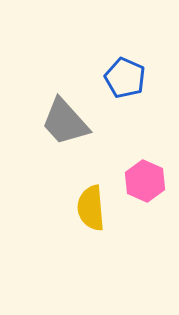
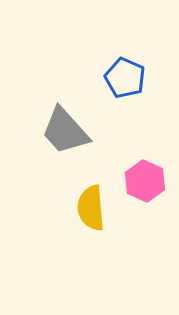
gray trapezoid: moved 9 px down
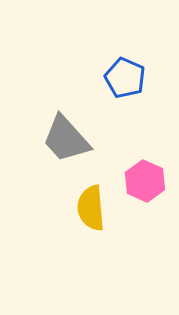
gray trapezoid: moved 1 px right, 8 px down
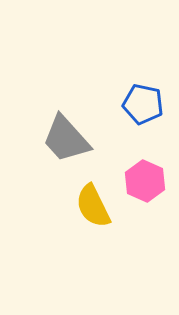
blue pentagon: moved 18 px right, 26 px down; rotated 12 degrees counterclockwise
yellow semicircle: moved 2 px right, 2 px up; rotated 21 degrees counterclockwise
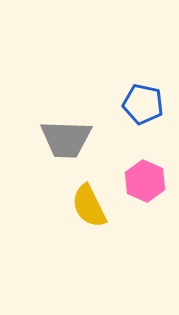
gray trapezoid: rotated 46 degrees counterclockwise
yellow semicircle: moved 4 px left
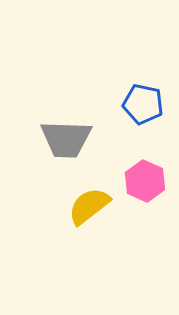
yellow semicircle: rotated 78 degrees clockwise
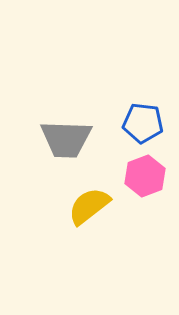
blue pentagon: moved 19 px down; rotated 6 degrees counterclockwise
pink hexagon: moved 5 px up; rotated 15 degrees clockwise
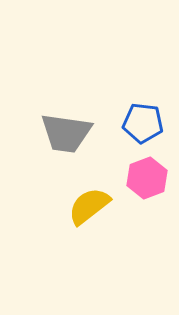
gray trapezoid: moved 6 px up; rotated 6 degrees clockwise
pink hexagon: moved 2 px right, 2 px down
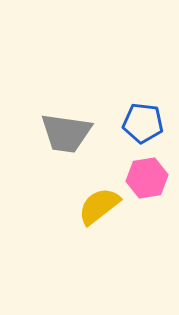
pink hexagon: rotated 12 degrees clockwise
yellow semicircle: moved 10 px right
